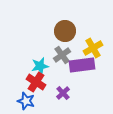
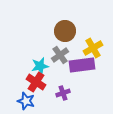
gray cross: moved 2 px left
purple cross: rotated 24 degrees clockwise
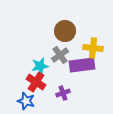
yellow cross: rotated 36 degrees clockwise
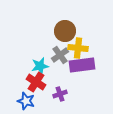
yellow cross: moved 15 px left
purple cross: moved 3 px left, 1 px down
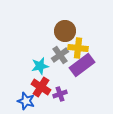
purple rectangle: rotated 30 degrees counterclockwise
red cross: moved 5 px right, 5 px down
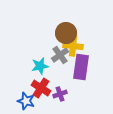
brown circle: moved 1 px right, 2 px down
yellow cross: moved 5 px left, 2 px up
purple rectangle: moved 1 px left, 2 px down; rotated 45 degrees counterclockwise
red cross: moved 1 px down
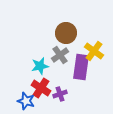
yellow cross: moved 21 px right, 5 px down; rotated 30 degrees clockwise
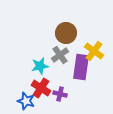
purple cross: rotated 32 degrees clockwise
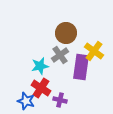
purple cross: moved 6 px down
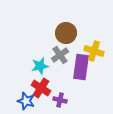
yellow cross: rotated 18 degrees counterclockwise
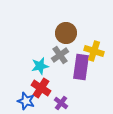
purple cross: moved 1 px right, 3 px down; rotated 24 degrees clockwise
